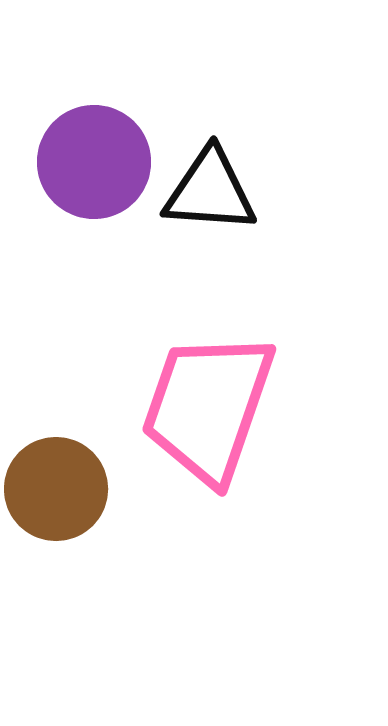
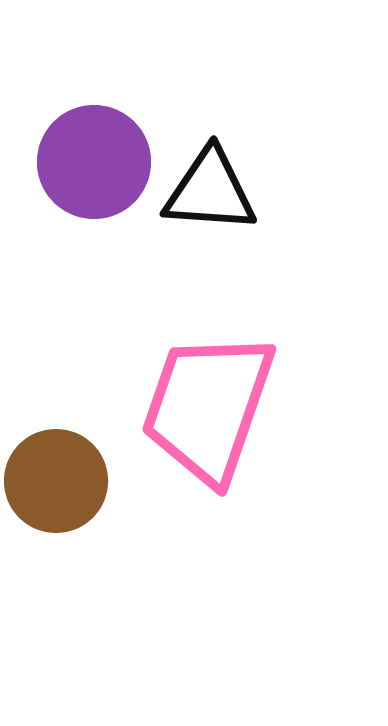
brown circle: moved 8 px up
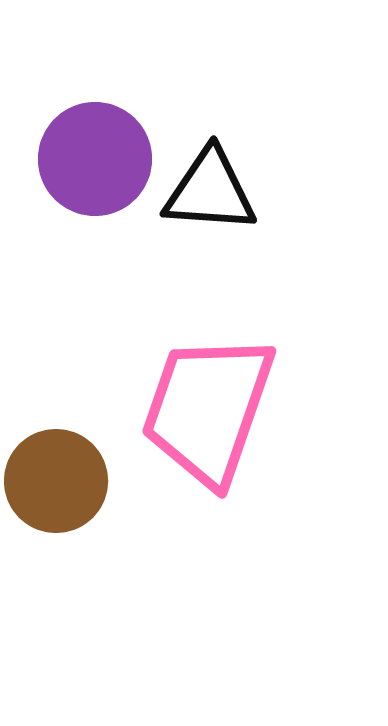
purple circle: moved 1 px right, 3 px up
pink trapezoid: moved 2 px down
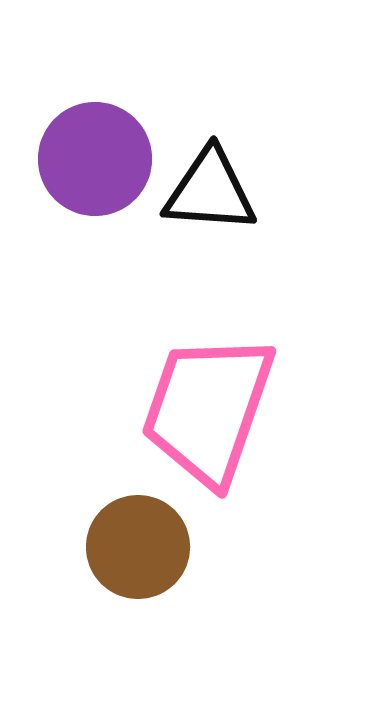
brown circle: moved 82 px right, 66 px down
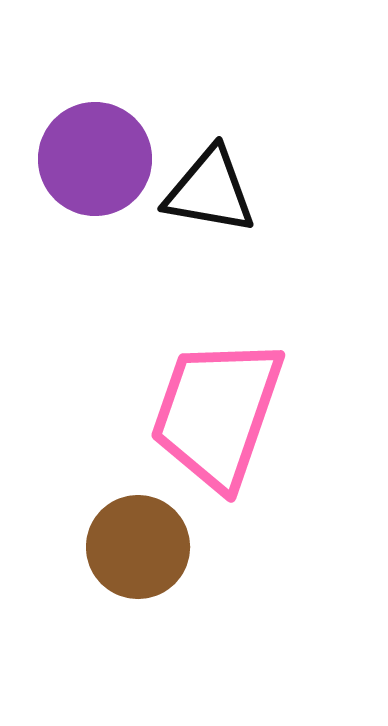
black triangle: rotated 6 degrees clockwise
pink trapezoid: moved 9 px right, 4 px down
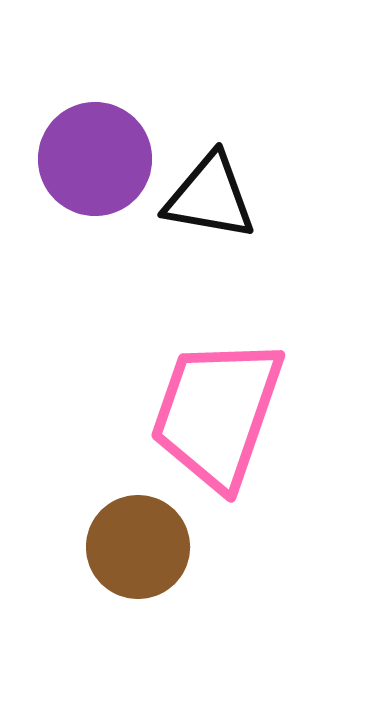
black triangle: moved 6 px down
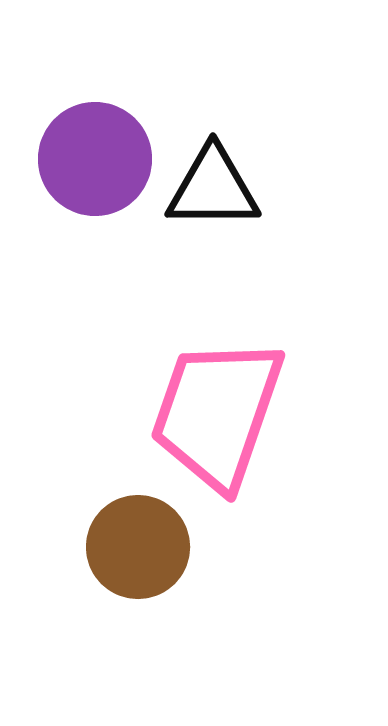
black triangle: moved 3 px right, 9 px up; rotated 10 degrees counterclockwise
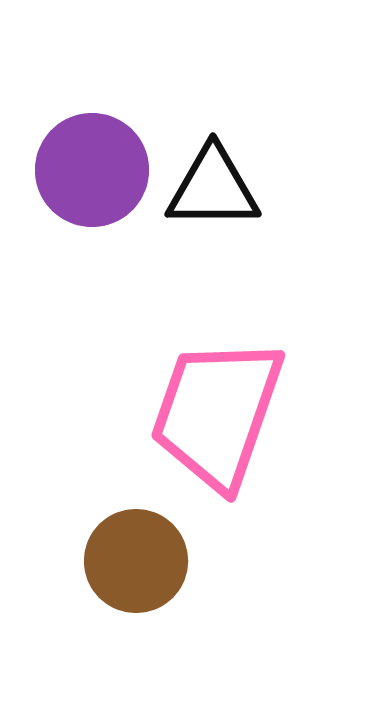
purple circle: moved 3 px left, 11 px down
brown circle: moved 2 px left, 14 px down
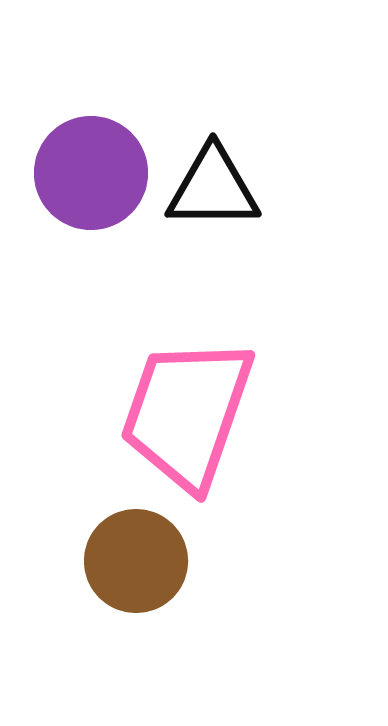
purple circle: moved 1 px left, 3 px down
pink trapezoid: moved 30 px left
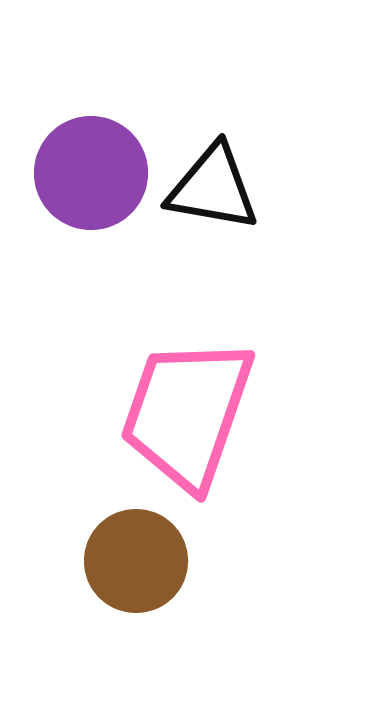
black triangle: rotated 10 degrees clockwise
